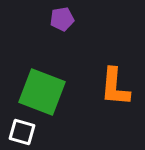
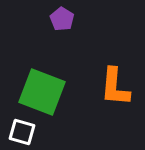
purple pentagon: rotated 30 degrees counterclockwise
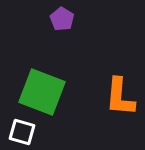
orange L-shape: moved 5 px right, 10 px down
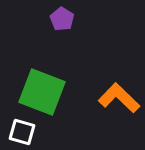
orange L-shape: moved 1 px left, 1 px down; rotated 129 degrees clockwise
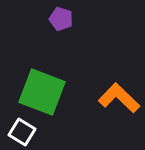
purple pentagon: moved 1 px left; rotated 15 degrees counterclockwise
white square: rotated 16 degrees clockwise
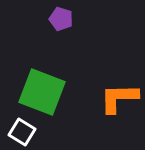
orange L-shape: rotated 45 degrees counterclockwise
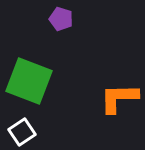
green square: moved 13 px left, 11 px up
white square: rotated 24 degrees clockwise
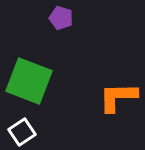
purple pentagon: moved 1 px up
orange L-shape: moved 1 px left, 1 px up
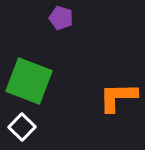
white square: moved 5 px up; rotated 12 degrees counterclockwise
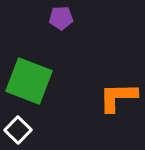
purple pentagon: rotated 20 degrees counterclockwise
white square: moved 4 px left, 3 px down
